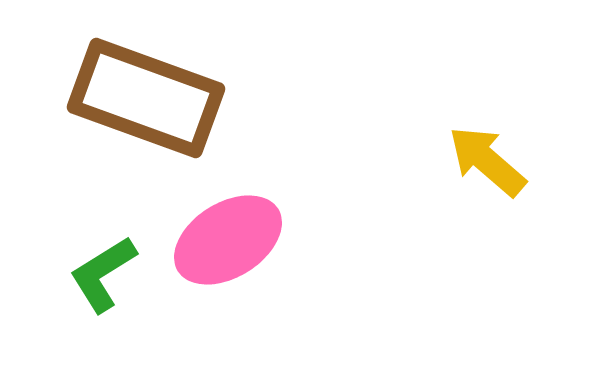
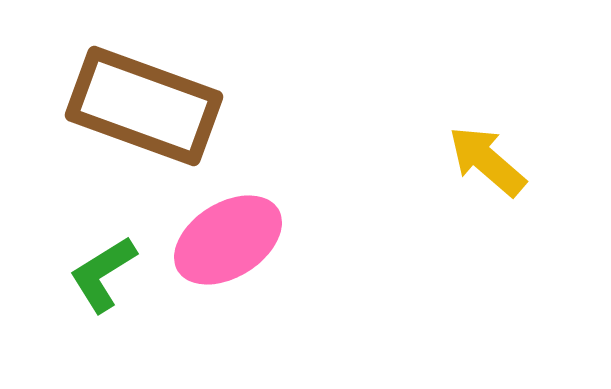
brown rectangle: moved 2 px left, 8 px down
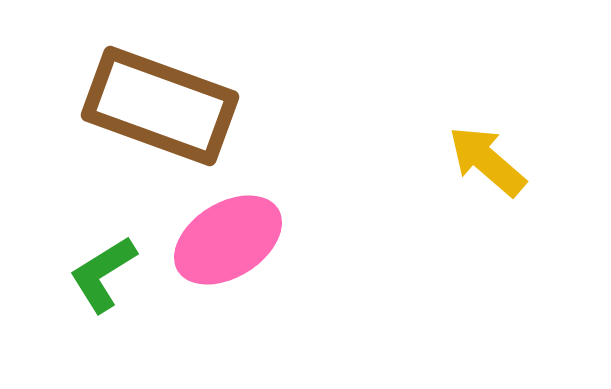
brown rectangle: moved 16 px right
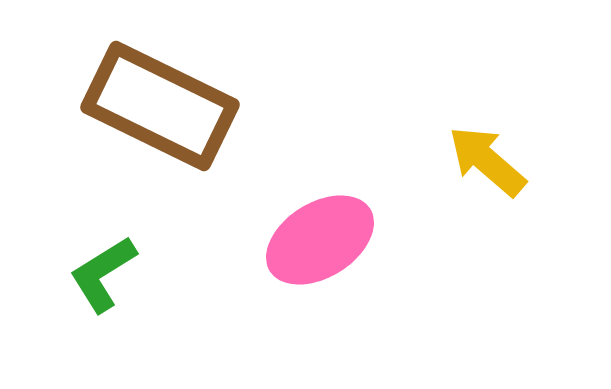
brown rectangle: rotated 6 degrees clockwise
pink ellipse: moved 92 px right
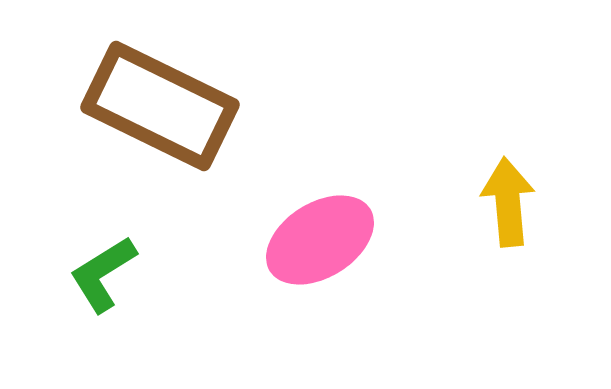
yellow arrow: moved 21 px right, 41 px down; rotated 44 degrees clockwise
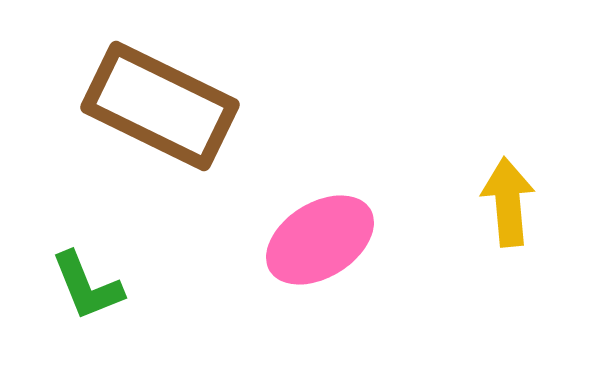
green L-shape: moved 16 px left, 12 px down; rotated 80 degrees counterclockwise
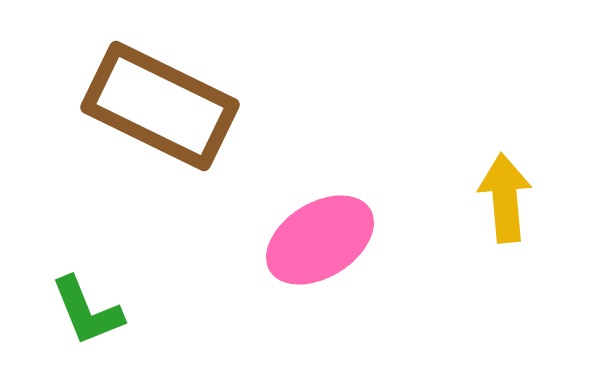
yellow arrow: moved 3 px left, 4 px up
green L-shape: moved 25 px down
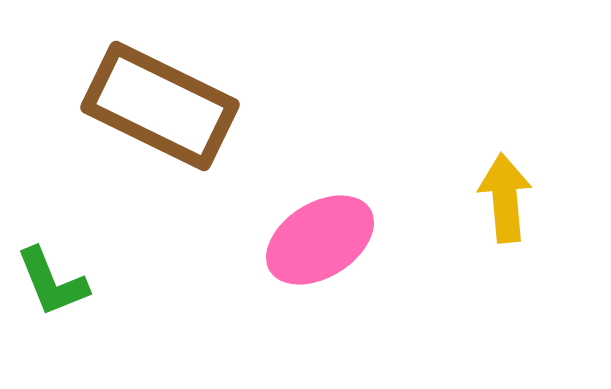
green L-shape: moved 35 px left, 29 px up
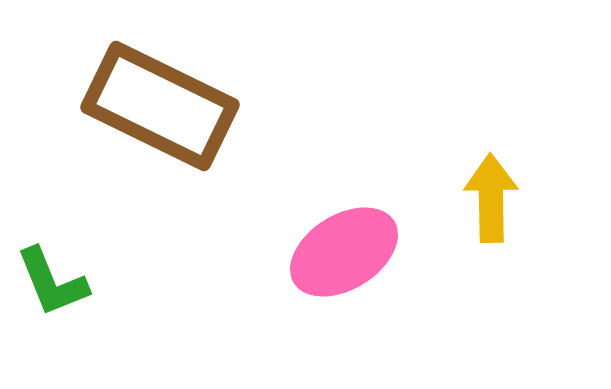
yellow arrow: moved 14 px left; rotated 4 degrees clockwise
pink ellipse: moved 24 px right, 12 px down
